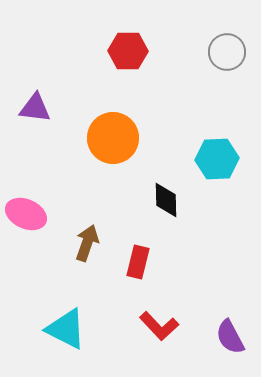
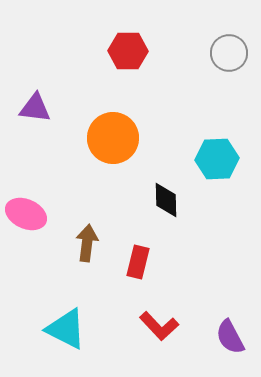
gray circle: moved 2 px right, 1 px down
brown arrow: rotated 12 degrees counterclockwise
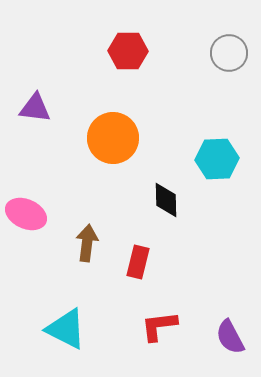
red L-shape: rotated 126 degrees clockwise
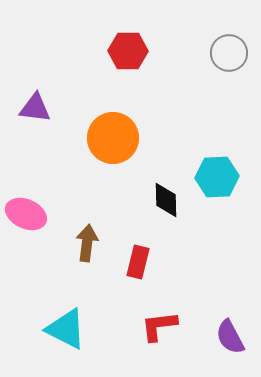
cyan hexagon: moved 18 px down
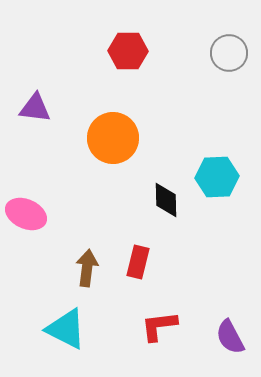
brown arrow: moved 25 px down
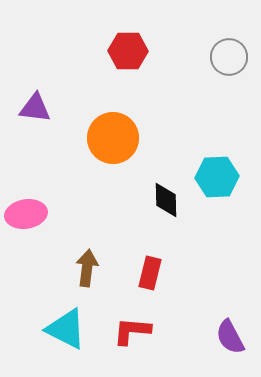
gray circle: moved 4 px down
pink ellipse: rotated 33 degrees counterclockwise
red rectangle: moved 12 px right, 11 px down
red L-shape: moved 27 px left, 5 px down; rotated 12 degrees clockwise
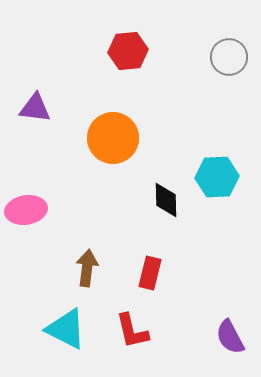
red hexagon: rotated 6 degrees counterclockwise
pink ellipse: moved 4 px up
red L-shape: rotated 108 degrees counterclockwise
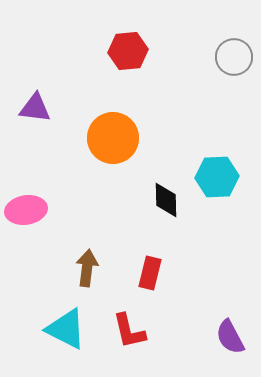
gray circle: moved 5 px right
red L-shape: moved 3 px left
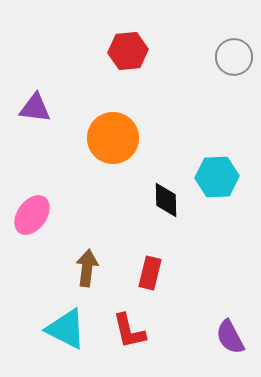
pink ellipse: moved 6 px right, 5 px down; rotated 45 degrees counterclockwise
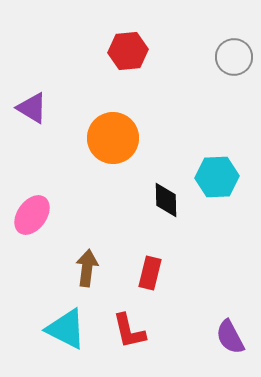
purple triangle: moved 3 px left; rotated 24 degrees clockwise
